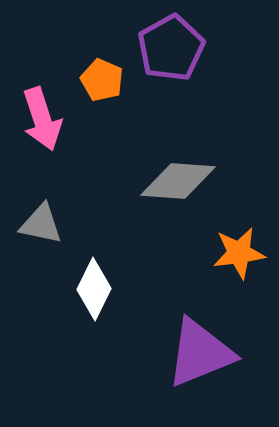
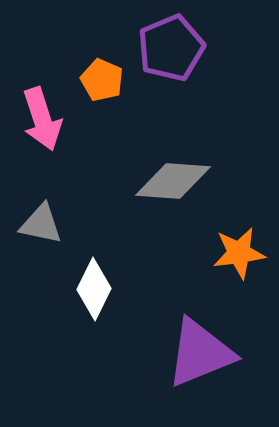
purple pentagon: rotated 6 degrees clockwise
gray diamond: moved 5 px left
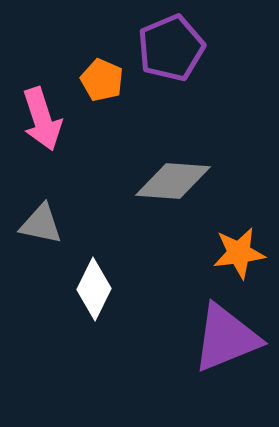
purple triangle: moved 26 px right, 15 px up
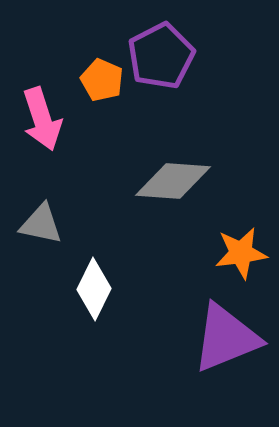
purple pentagon: moved 10 px left, 8 px down; rotated 4 degrees counterclockwise
orange star: moved 2 px right
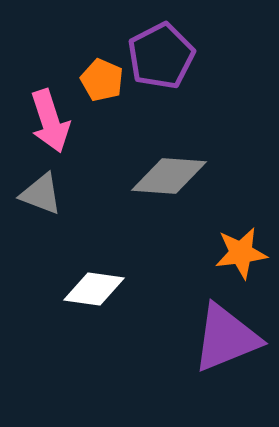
pink arrow: moved 8 px right, 2 px down
gray diamond: moved 4 px left, 5 px up
gray triangle: moved 30 px up; rotated 9 degrees clockwise
white diamond: rotated 72 degrees clockwise
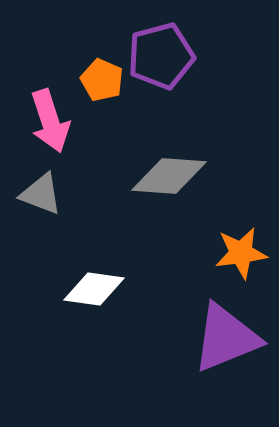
purple pentagon: rotated 12 degrees clockwise
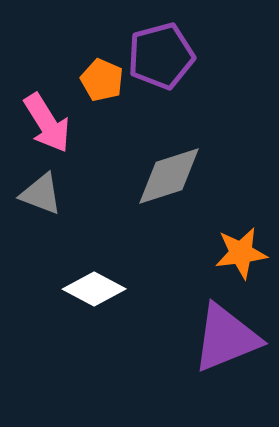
pink arrow: moved 3 px left, 2 px down; rotated 14 degrees counterclockwise
gray diamond: rotated 22 degrees counterclockwise
white diamond: rotated 20 degrees clockwise
